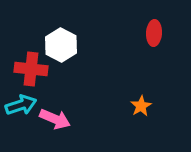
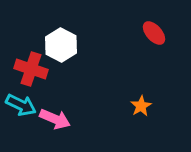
red ellipse: rotated 45 degrees counterclockwise
red cross: rotated 12 degrees clockwise
cyan arrow: rotated 44 degrees clockwise
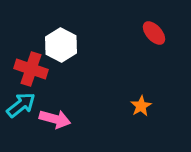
cyan arrow: rotated 64 degrees counterclockwise
pink arrow: rotated 8 degrees counterclockwise
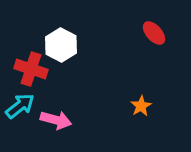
cyan arrow: moved 1 px left, 1 px down
pink arrow: moved 1 px right, 1 px down
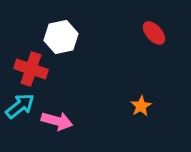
white hexagon: moved 8 px up; rotated 20 degrees clockwise
pink arrow: moved 1 px right, 1 px down
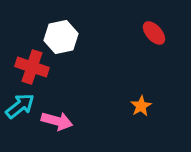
red cross: moved 1 px right, 2 px up
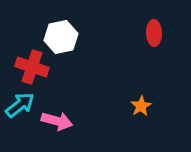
red ellipse: rotated 40 degrees clockwise
cyan arrow: moved 1 px up
